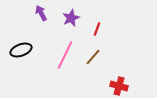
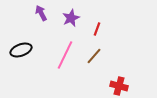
brown line: moved 1 px right, 1 px up
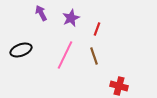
brown line: rotated 60 degrees counterclockwise
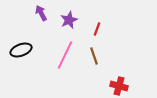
purple star: moved 2 px left, 2 px down
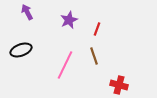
purple arrow: moved 14 px left, 1 px up
pink line: moved 10 px down
red cross: moved 1 px up
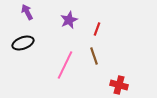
black ellipse: moved 2 px right, 7 px up
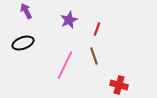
purple arrow: moved 1 px left, 1 px up
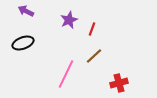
purple arrow: rotated 35 degrees counterclockwise
red line: moved 5 px left
brown line: rotated 66 degrees clockwise
pink line: moved 1 px right, 9 px down
red cross: moved 2 px up; rotated 30 degrees counterclockwise
